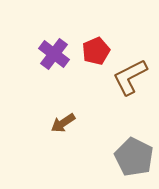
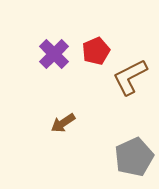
purple cross: rotated 8 degrees clockwise
gray pentagon: rotated 21 degrees clockwise
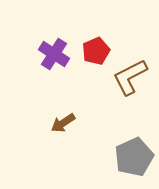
purple cross: rotated 12 degrees counterclockwise
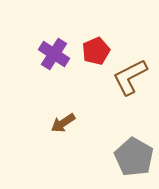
gray pentagon: rotated 18 degrees counterclockwise
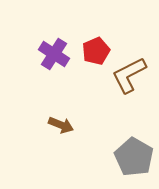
brown L-shape: moved 1 px left, 2 px up
brown arrow: moved 2 px left, 2 px down; rotated 125 degrees counterclockwise
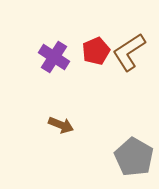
purple cross: moved 3 px down
brown L-shape: moved 23 px up; rotated 6 degrees counterclockwise
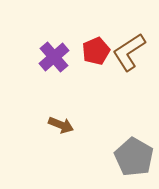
purple cross: rotated 16 degrees clockwise
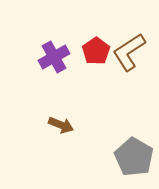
red pentagon: rotated 12 degrees counterclockwise
purple cross: rotated 12 degrees clockwise
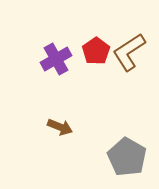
purple cross: moved 2 px right, 2 px down
brown arrow: moved 1 px left, 2 px down
gray pentagon: moved 7 px left
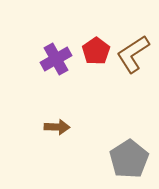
brown L-shape: moved 4 px right, 2 px down
brown arrow: moved 3 px left; rotated 20 degrees counterclockwise
gray pentagon: moved 2 px right, 2 px down; rotated 9 degrees clockwise
